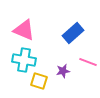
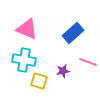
pink triangle: moved 3 px right, 1 px up
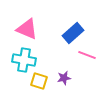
pink line: moved 1 px left, 7 px up
purple star: moved 1 px right, 7 px down
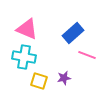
cyan cross: moved 3 px up
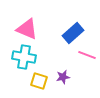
purple star: moved 1 px left, 1 px up
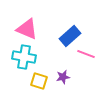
blue rectangle: moved 3 px left, 3 px down
pink line: moved 1 px left, 1 px up
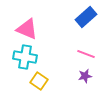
blue rectangle: moved 16 px right, 19 px up
cyan cross: moved 1 px right
purple star: moved 22 px right, 1 px up
yellow square: rotated 18 degrees clockwise
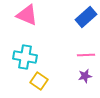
pink triangle: moved 14 px up
pink line: moved 1 px down; rotated 24 degrees counterclockwise
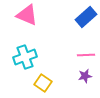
cyan cross: rotated 30 degrees counterclockwise
yellow square: moved 4 px right, 2 px down
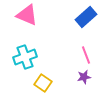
pink line: rotated 72 degrees clockwise
purple star: moved 1 px left, 1 px down
